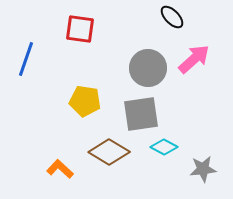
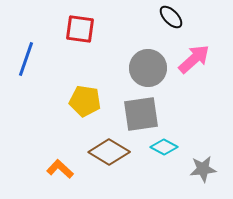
black ellipse: moved 1 px left
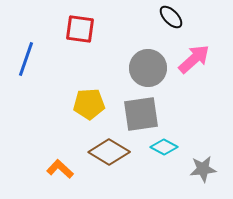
yellow pentagon: moved 4 px right, 3 px down; rotated 12 degrees counterclockwise
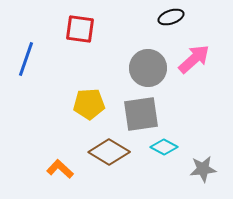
black ellipse: rotated 65 degrees counterclockwise
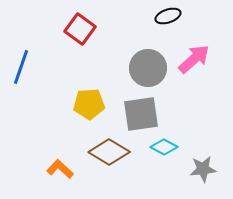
black ellipse: moved 3 px left, 1 px up
red square: rotated 28 degrees clockwise
blue line: moved 5 px left, 8 px down
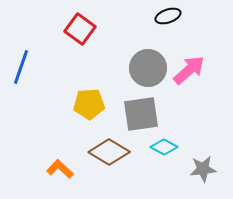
pink arrow: moved 5 px left, 11 px down
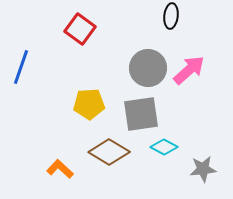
black ellipse: moved 3 px right; rotated 65 degrees counterclockwise
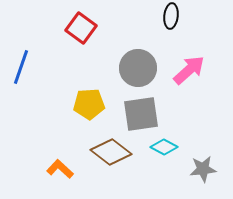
red square: moved 1 px right, 1 px up
gray circle: moved 10 px left
brown diamond: moved 2 px right; rotated 6 degrees clockwise
